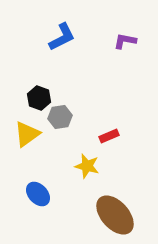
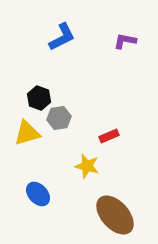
gray hexagon: moved 1 px left, 1 px down
yellow triangle: moved 1 px up; rotated 20 degrees clockwise
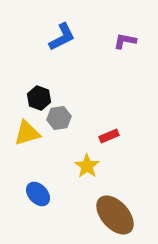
yellow star: rotated 20 degrees clockwise
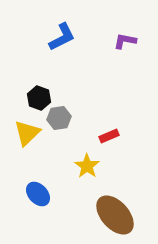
yellow triangle: rotated 28 degrees counterclockwise
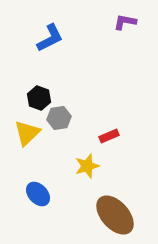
blue L-shape: moved 12 px left, 1 px down
purple L-shape: moved 19 px up
yellow star: rotated 20 degrees clockwise
